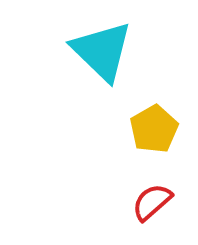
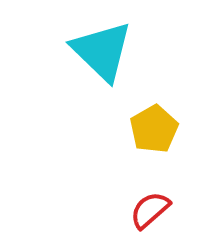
red semicircle: moved 2 px left, 8 px down
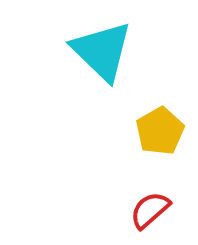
yellow pentagon: moved 6 px right, 2 px down
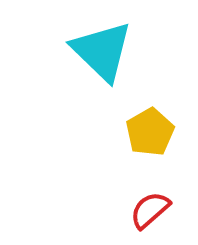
yellow pentagon: moved 10 px left, 1 px down
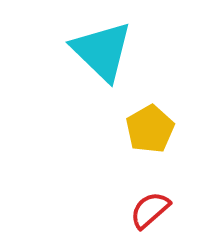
yellow pentagon: moved 3 px up
